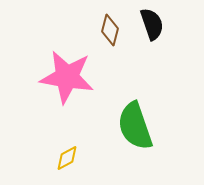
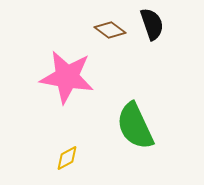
brown diamond: rotated 68 degrees counterclockwise
green semicircle: rotated 6 degrees counterclockwise
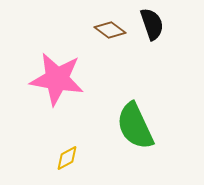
pink star: moved 10 px left, 2 px down
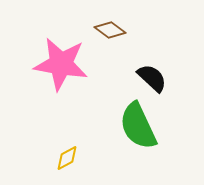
black semicircle: moved 54 px down; rotated 28 degrees counterclockwise
pink star: moved 4 px right, 15 px up
green semicircle: moved 3 px right
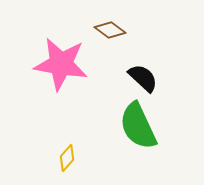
black semicircle: moved 9 px left
yellow diamond: rotated 20 degrees counterclockwise
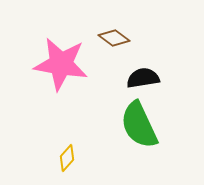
brown diamond: moved 4 px right, 8 px down
black semicircle: rotated 52 degrees counterclockwise
green semicircle: moved 1 px right, 1 px up
